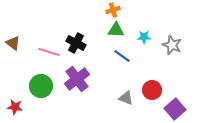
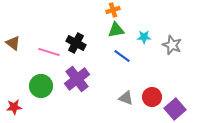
green triangle: rotated 12 degrees counterclockwise
red circle: moved 7 px down
red star: moved 1 px left; rotated 14 degrees counterclockwise
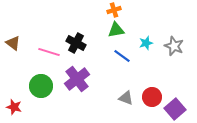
orange cross: moved 1 px right
cyan star: moved 2 px right, 6 px down; rotated 16 degrees counterclockwise
gray star: moved 2 px right, 1 px down
red star: rotated 21 degrees clockwise
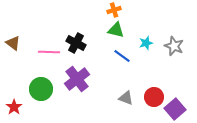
green triangle: rotated 24 degrees clockwise
pink line: rotated 15 degrees counterclockwise
green circle: moved 3 px down
red circle: moved 2 px right
red star: rotated 21 degrees clockwise
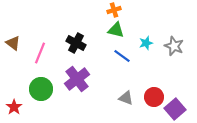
pink line: moved 9 px left, 1 px down; rotated 70 degrees counterclockwise
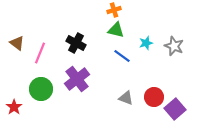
brown triangle: moved 4 px right
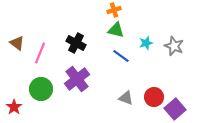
blue line: moved 1 px left
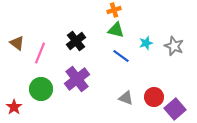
black cross: moved 2 px up; rotated 24 degrees clockwise
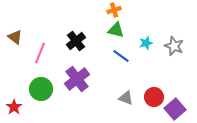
brown triangle: moved 2 px left, 6 px up
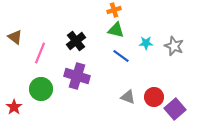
cyan star: rotated 16 degrees clockwise
purple cross: moved 3 px up; rotated 35 degrees counterclockwise
gray triangle: moved 2 px right, 1 px up
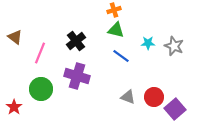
cyan star: moved 2 px right
